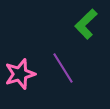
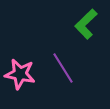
pink star: rotated 28 degrees clockwise
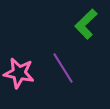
pink star: moved 1 px left, 1 px up
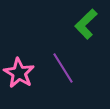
pink star: rotated 20 degrees clockwise
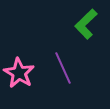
purple line: rotated 8 degrees clockwise
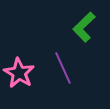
green L-shape: moved 2 px left, 3 px down
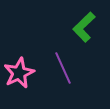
pink star: rotated 16 degrees clockwise
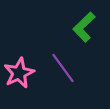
purple line: rotated 12 degrees counterclockwise
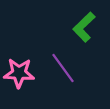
pink star: rotated 28 degrees clockwise
